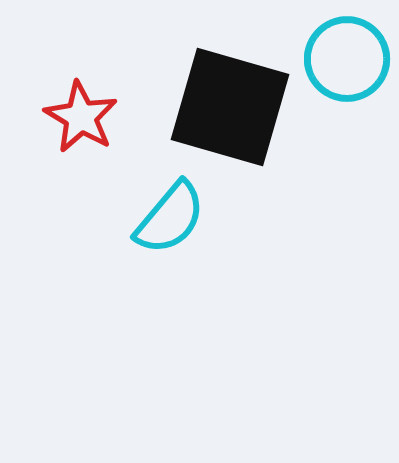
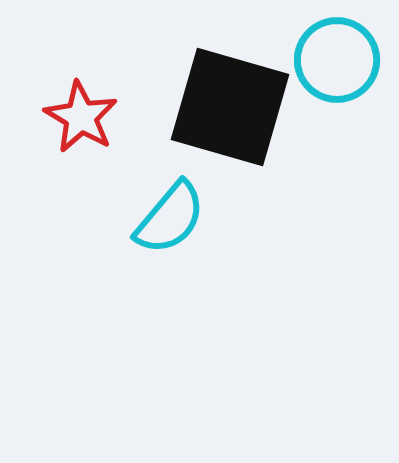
cyan circle: moved 10 px left, 1 px down
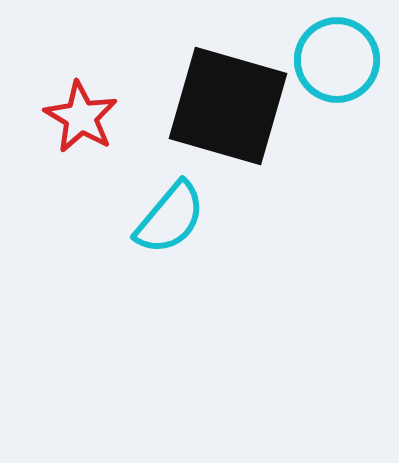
black square: moved 2 px left, 1 px up
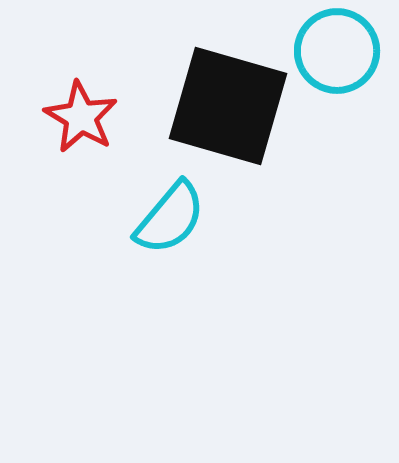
cyan circle: moved 9 px up
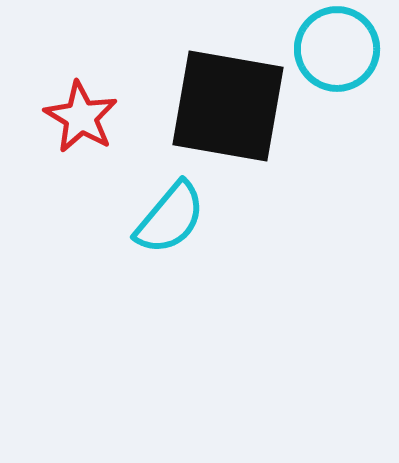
cyan circle: moved 2 px up
black square: rotated 6 degrees counterclockwise
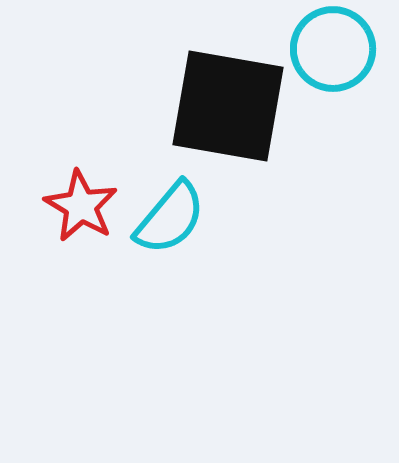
cyan circle: moved 4 px left
red star: moved 89 px down
